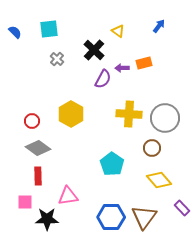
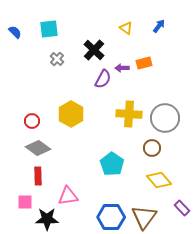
yellow triangle: moved 8 px right, 3 px up
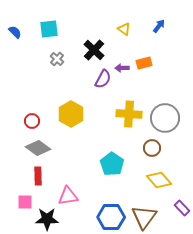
yellow triangle: moved 2 px left, 1 px down
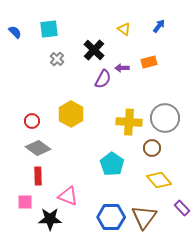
orange rectangle: moved 5 px right, 1 px up
yellow cross: moved 8 px down
pink triangle: rotated 30 degrees clockwise
black star: moved 3 px right
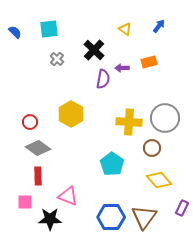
yellow triangle: moved 1 px right
purple semicircle: rotated 18 degrees counterclockwise
red circle: moved 2 px left, 1 px down
purple rectangle: rotated 70 degrees clockwise
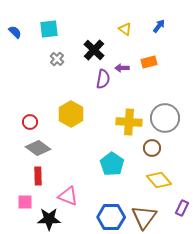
black star: moved 1 px left
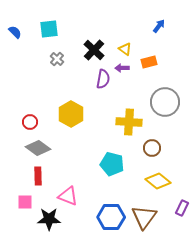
yellow triangle: moved 20 px down
gray circle: moved 16 px up
cyan pentagon: rotated 20 degrees counterclockwise
yellow diamond: moved 1 px left, 1 px down; rotated 10 degrees counterclockwise
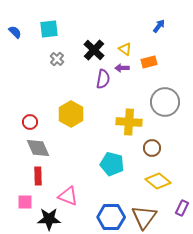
gray diamond: rotated 30 degrees clockwise
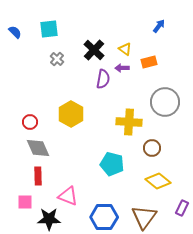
blue hexagon: moved 7 px left
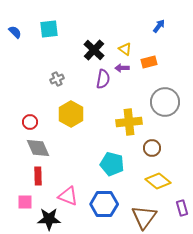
gray cross: moved 20 px down; rotated 24 degrees clockwise
yellow cross: rotated 10 degrees counterclockwise
purple rectangle: rotated 42 degrees counterclockwise
blue hexagon: moved 13 px up
